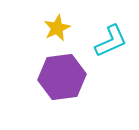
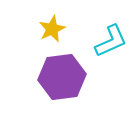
yellow star: moved 5 px left, 1 px down
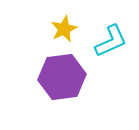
yellow star: moved 12 px right
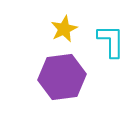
cyan L-shape: rotated 66 degrees counterclockwise
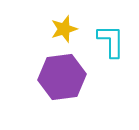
yellow star: rotated 8 degrees clockwise
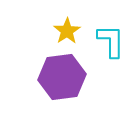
yellow star: moved 3 px right, 2 px down; rotated 16 degrees counterclockwise
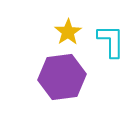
yellow star: moved 1 px right, 1 px down
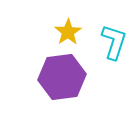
cyan L-shape: moved 3 px right, 1 px down; rotated 18 degrees clockwise
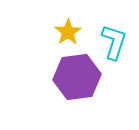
purple hexagon: moved 15 px right
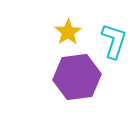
cyan L-shape: moved 1 px up
